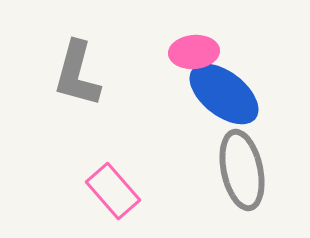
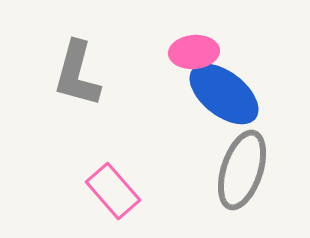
gray ellipse: rotated 30 degrees clockwise
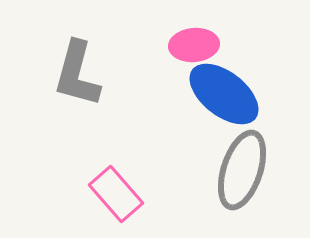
pink ellipse: moved 7 px up
pink rectangle: moved 3 px right, 3 px down
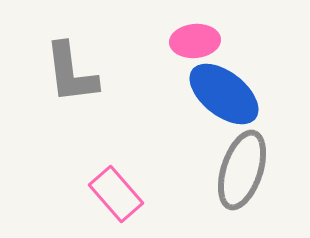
pink ellipse: moved 1 px right, 4 px up
gray L-shape: moved 6 px left, 1 px up; rotated 22 degrees counterclockwise
